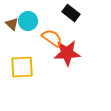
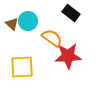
red star: moved 1 px right, 3 px down
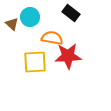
cyan circle: moved 2 px right, 4 px up
orange semicircle: rotated 25 degrees counterclockwise
yellow square: moved 13 px right, 5 px up
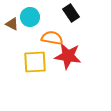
black rectangle: rotated 18 degrees clockwise
brown triangle: rotated 16 degrees counterclockwise
red star: rotated 12 degrees clockwise
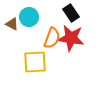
cyan circle: moved 1 px left
orange semicircle: rotated 100 degrees clockwise
red star: moved 3 px right, 18 px up
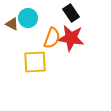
cyan circle: moved 1 px left, 1 px down
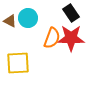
brown triangle: moved 2 px left, 3 px up
red star: rotated 8 degrees counterclockwise
yellow square: moved 17 px left, 1 px down
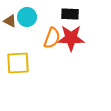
black rectangle: moved 1 px left, 1 px down; rotated 54 degrees counterclockwise
cyan circle: moved 1 px left, 1 px up
